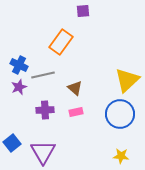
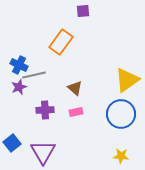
gray line: moved 9 px left
yellow triangle: rotated 8 degrees clockwise
blue circle: moved 1 px right
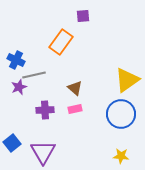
purple square: moved 5 px down
blue cross: moved 3 px left, 5 px up
pink rectangle: moved 1 px left, 3 px up
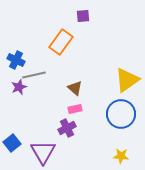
purple cross: moved 22 px right, 18 px down; rotated 24 degrees counterclockwise
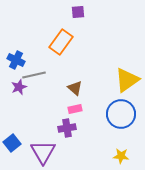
purple square: moved 5 px left, 4 px up
purple cross: rotated 18 degrees clockwise
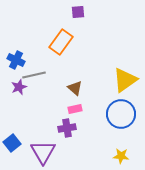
yellow triangle: moved 2 px left
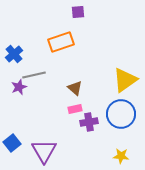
orange rectangle: rotated 35 degrees clockwise
blue cross: moved 2 px left, 6 px up; rotated 24 degrees clockwise
purple cross: moved 22 px right, 6 px up
purple triangle: moved 1 px right, 1 px up
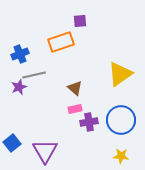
purple square: moved 2 px right, 9 px down
blue cross: moved 6 px right; rotated 18 degrees clockwise
yellow triangle: moved 5 px left, 6 px up
blue circle: moved 6 px down
purple triangle: moved 1 px right
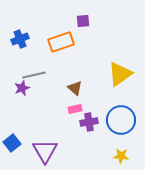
purple square: moved 3 px right
blue cross: moved 15 px up
purple star: moved 3 px right, 1 px down
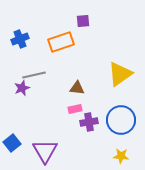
brown triangle: moved 2 px right; rotated 35 degrees counterclockwise
